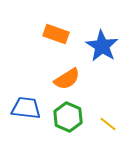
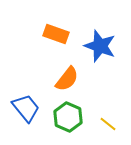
blue star: moved 2 px left; rotated 12 degrees counterclockwise
orange semicircle: rotated 20 degrees counterclockwise
blue trapezoid: rotated 44 degrees clockwise
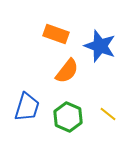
orange semicircle: moved 8 px up
blue trapezoid: moved 1 px right, 1 px up; rotated 56 degrees clockwise
yellow line: moved 10 px up
